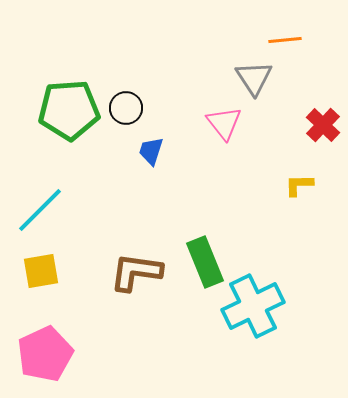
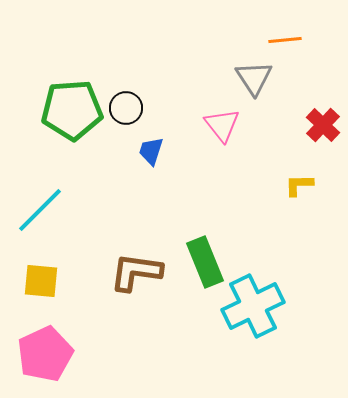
green pentagon: moved 3 px right
pink triangle: moved 2 px left, 2 px down
yellow square: moved 10 px down; rotated 15 degrees clockwise
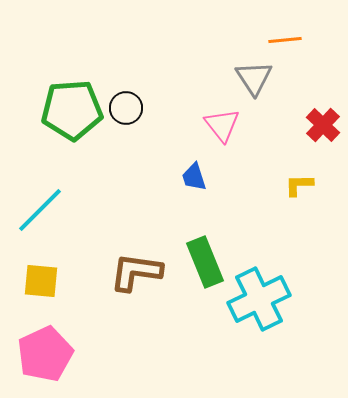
blue trapezoid: moved 43 px right, 26 px down; rotated 36 degrees counterclockwise
cyan cross: moved 6 px right, 7 px up
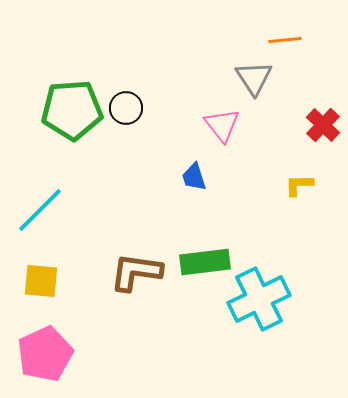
green rectangle: rotated 75 degrees counterclockwise
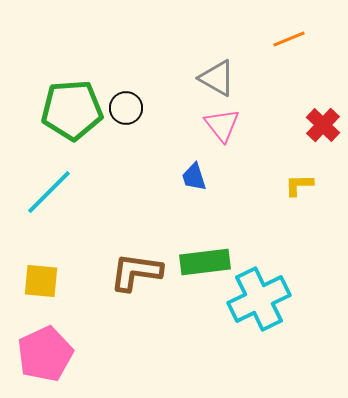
orange line: moved 4 px right, 1 px up; rotated 16 degrees counterclockwise
gray triangle: moved 37 px left; rotated 27 degrees counterclockwise
cyan line: moved 9 px right, 18 px up
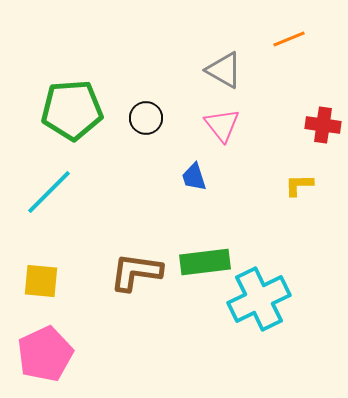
gray triangle: moved 7 px right, 8 px up
black circle: moved 20 px right, 10 px down
red cross: rotated 36 degrees counterclockwise
